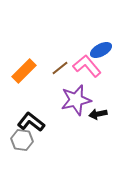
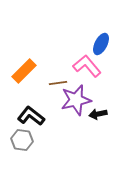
blue ellipse: moved 6 px up; rotated 35 degrees counterclockwise
brown line: moved 2 px left, 15 px down; rotated 30 degrees clockwise
black L-shape: moved 6 px up
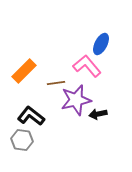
brown line: moved 2 px left
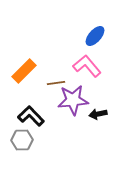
blue ellipse: moved 6 px left, 8 px up; rotated 15 degrees clockwise
purple star: moved 3 px left; rotated 8 degrees clockwise
black L-shape: rotated 8 degrees clockwise
gray hexagon: rotated 10 degrees counterclockwise
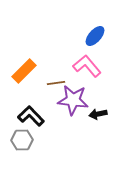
purple star: rotated 12 degrees clockwise
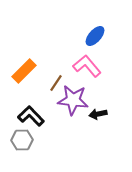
brown line: rotated 48 degrees counterclockwise
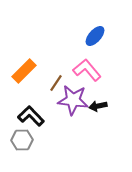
pink L-shape: moved 4 px down
black arrow: moved 8 px up
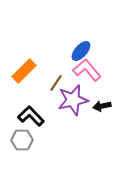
blue ellipse: moved 14 px left, 15 px down
purple star: rotated 20 degrees counterclockwise
black arrow: moved 4 px right
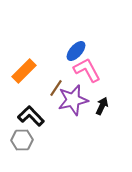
blue ellipse: moved 5 px left
pink L-shape: rotated 12 degrees clockwise
brown line: moved 5 px down
black arrow: rotated 126 degrees clockwise
